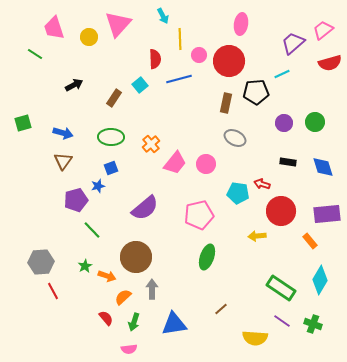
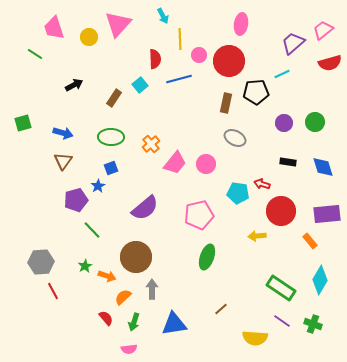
blue star at (98, 186): rotated 16 degrees counterclockwise
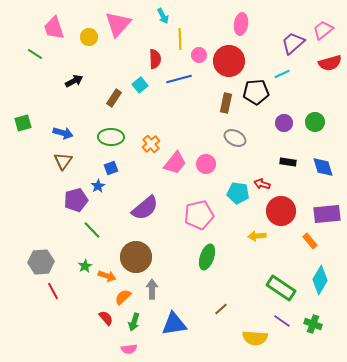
black arrow at (74, 85): moved 4 px up
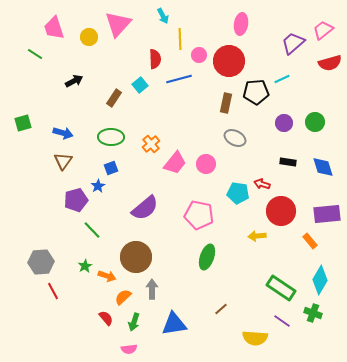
cyan line at (282, 74): moved 5 px down
pink pentagon at (199, 215): rotated 24 degrees clockwise
green cross at (313, 324): moved 11 px up
